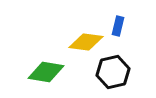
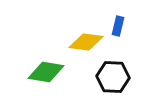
black hexagon: moved 5 px down; rotated 16 degrees clockwise
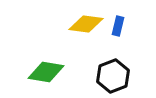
yellow diamond: moved 18 px up
black hexagon: moved 1 px up; rotated 24 degrees counterclockwise
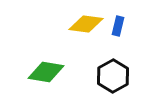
black hexagon: rotated 8 degrees counterclockwise
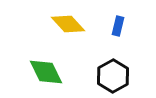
yellow diamond: moved 18 px left; rotated 40 degrees clockwise
green diamond: rotated 54 degrees clockwise
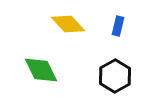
green diamond: moved 5 px left, 2 px up
black hexagon: moved 2 px right
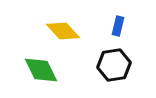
yellow diamond: moved 5 px left, 7 px down
black hexagon: moved 1 px left, 11 px up; rotated 20 degrees clockwise
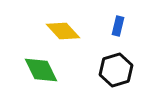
black hexagon: moved 2 px right, 5 px down; rotated 8 degrees counterclockwise
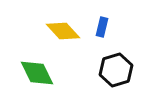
blue rectangle: moved 16 px left, 1 px down
green diamond: moved 4 px left, 3 px down
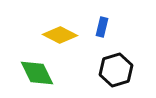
yellow diamond: moved 3 px left, 4 px down; rotated 20 degrees counterclockwise
